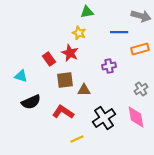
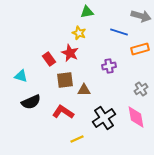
blue line: rotated 18 degrees clockwise
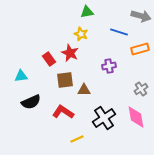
yellow star: moved 2 px right, 1 px down
cyan triangle: rotated 24 degrees counterclockwise
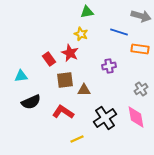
orange rectangle: rotated 24 degrees clockwise
black cross: moved 1 px right
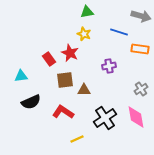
yellow star: moved 3 px right
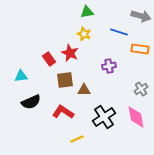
black cross: moved 1 px left, 1 px up
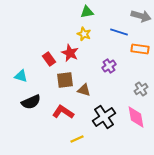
purple cross: rotated 24 degrees counterclockwise
cyan triangle: rotated 24 degrees clockwise
brown triangle: rotated 16 degrees clockwise
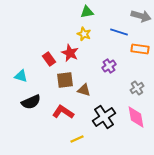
gray cross: moved 4 px left, 1 px up
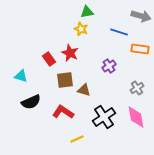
yellow star: moved 3 px left, 5 px up
